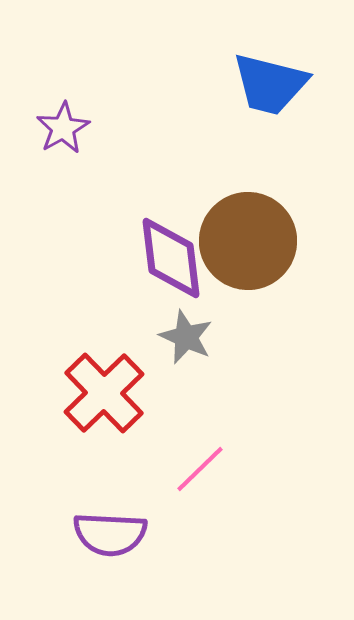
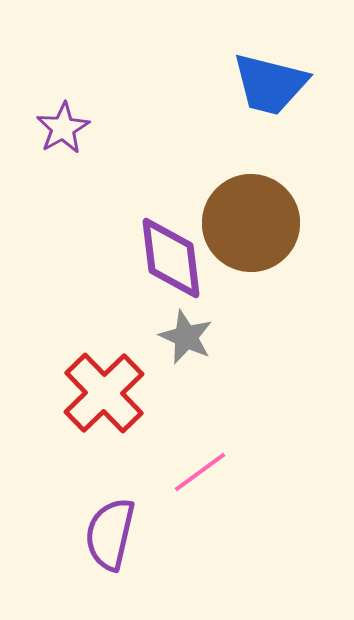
brown circle: moved 3 px right, 18 px up
pink line: moved 3 px down; rotated 8 degrees clockwise
purple semicircle: rotated 100 degrees clockwise
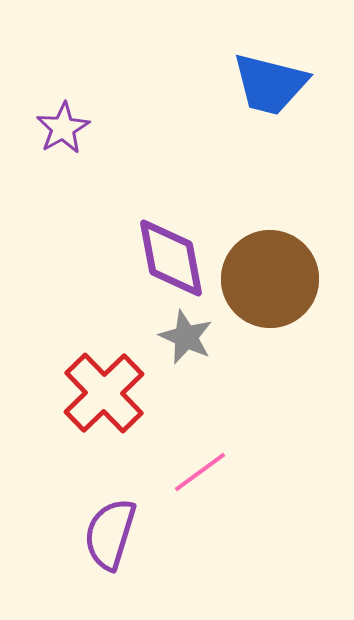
brown circle: moved 19 px right, 56 px down
purple diamond: rotated 4 degrees counterclockwise
purple semicircle: rotated 4 degrees clockwise
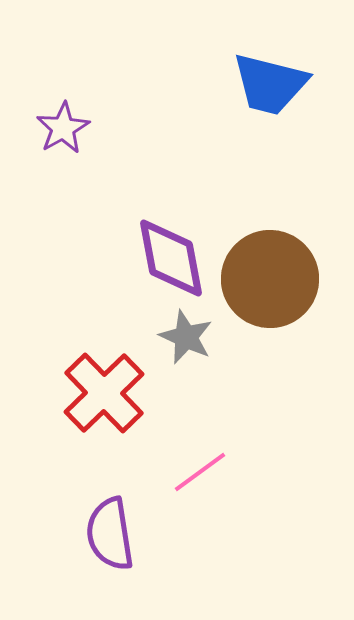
purple semicircle: rotated 26 degrees counterclockwise
